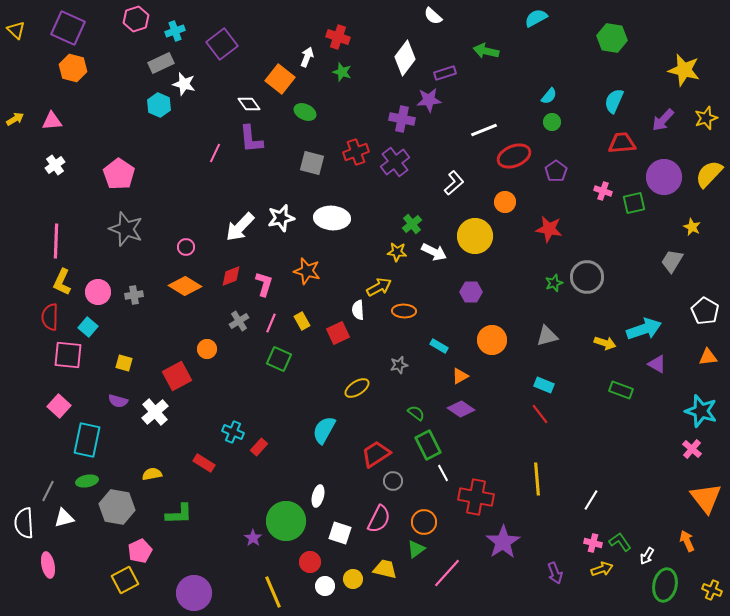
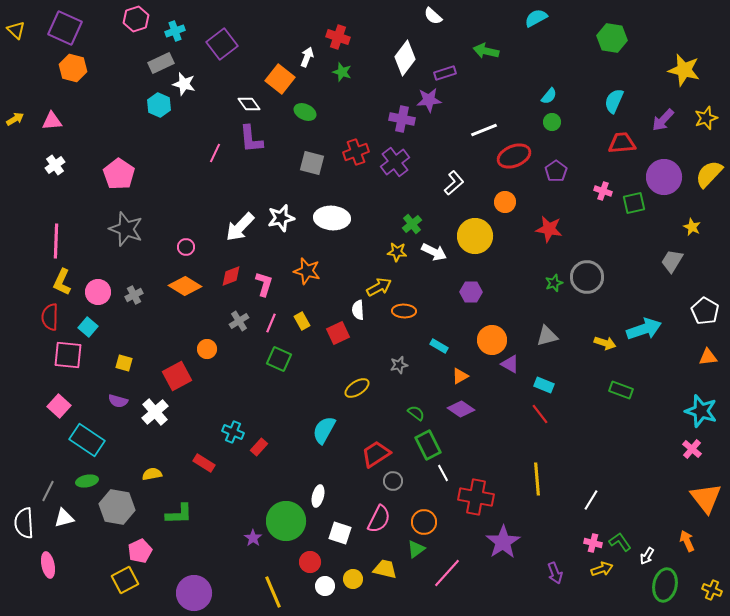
purple square at (68, 28): moved 3 px left
gray cross at (134, 295): rotated 18 degrees counterclockwise
purple triangle at (657, 364): moved 147 px left
cyan rectangle at (87, 440): rotated 68 degrees counterclockwise
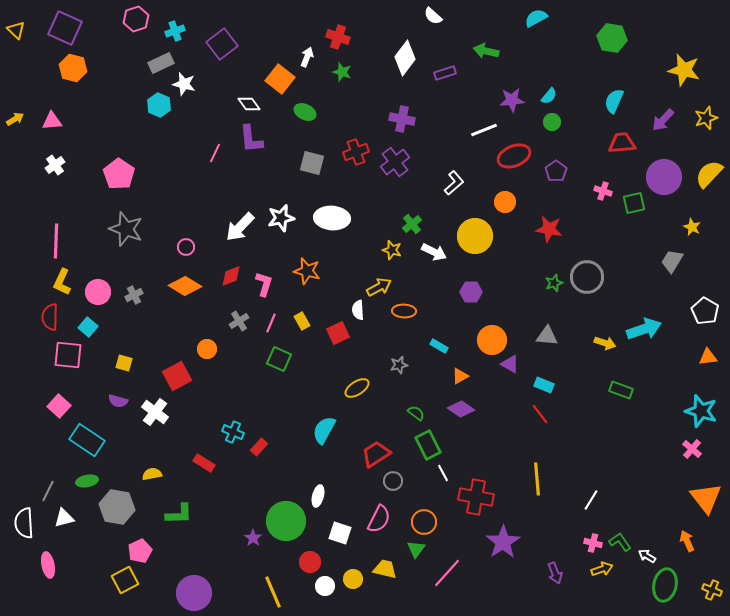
purple star at (429, 100): moved 83 px right
yellow star at (397, 252): moved 5 px left, 2 px up; rotated 12 degrees clockwise
gray triangle at (547, 336): rotated 20 degrees clockwise
white cross at (155, 412): rotated 12 degrees counterclockwise
green triangle at (416, 549): rotated 18 degrees counterclockwise
white arrow at (647, 556): rotated 90 degrees clockwise
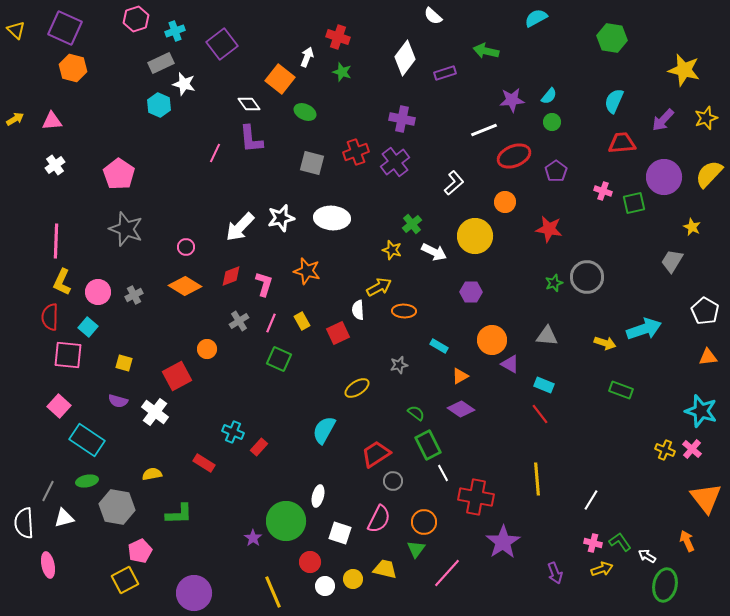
yellow cross at (712, 590): moved 47 px left, 140 px up
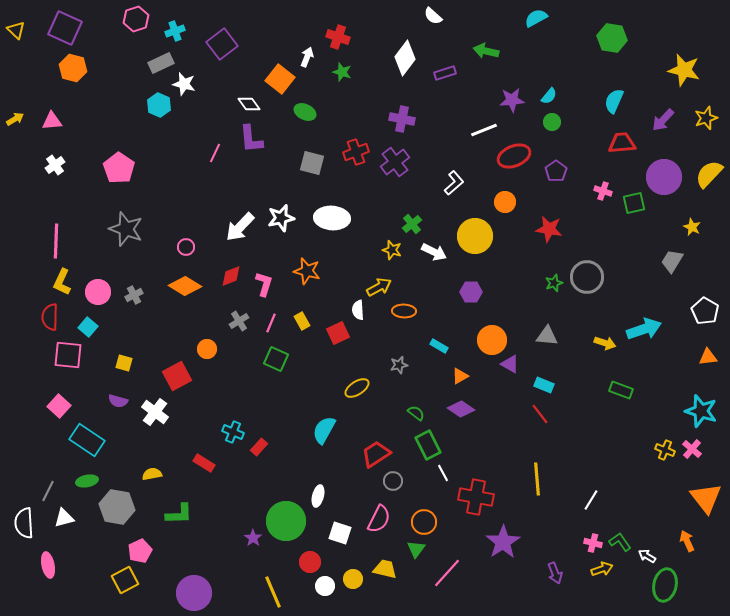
pink pentagon at (119, 174): moved 6 px up
green square at (279, 359): moved 3 px left
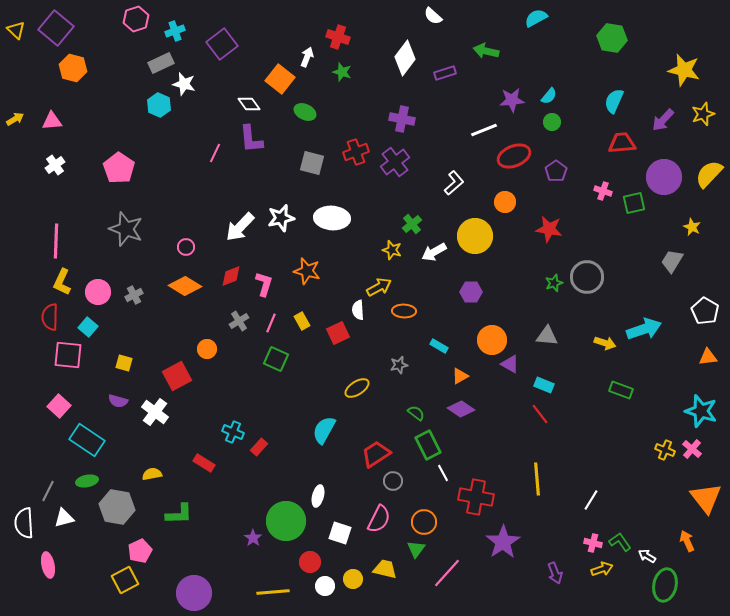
purple square at (65, 28): moved 9 px left; rotated 16 degrees clockwise
yellow star at (706, 118): moved 3 px left, 4 px up
white arrow at (434, 252): rotated 125 degrees clockwise
yellow line at (273, 592): rotated 72 degrees counterclockwise
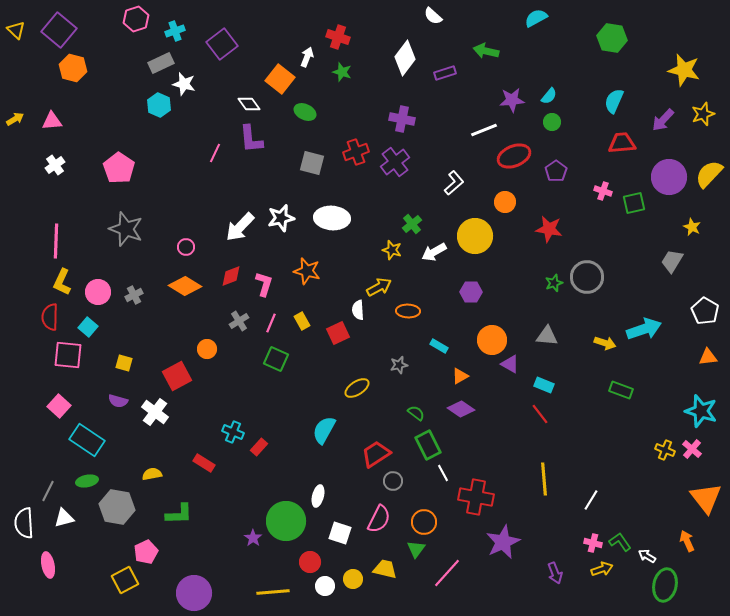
purple square at (56, 28): moved 3 px right, 2 px down
purple circle at (664, 177): moved 5 px right
orange ellipse at (404, 311): moved 4 px right
yellow line at (537, 479): moved 7 px right
purple star at (503, 542): rotated 8 degrees clockwise
pink pentagon at (140, 551): moved 6 px right, 1 px down
